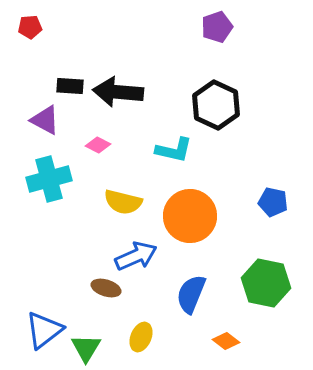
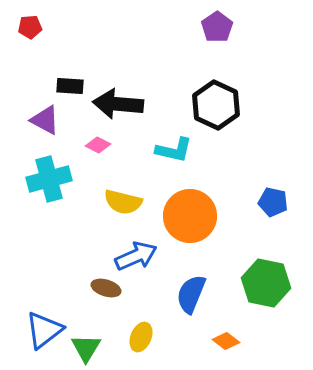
purple pentagon: rotated 16 degrees counterclockwise
black arrow: moved 12 px down
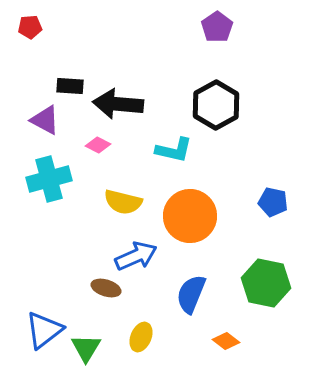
black hexagon: rotated 6 degrees clockwise
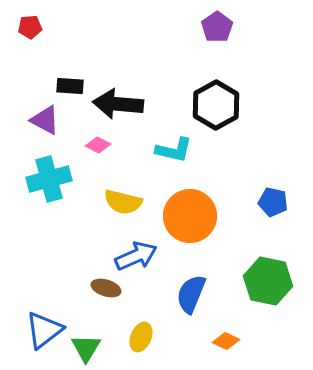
green hexagon: moved 2 px right, 2 px up
orange diamond: rotated 12 degrees counterclockwise
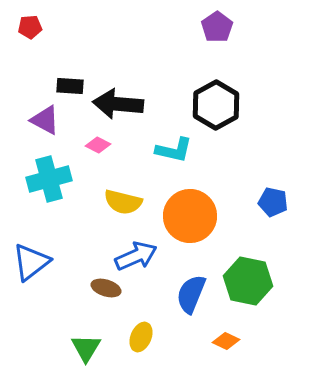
green hexagon: moved 20 px left
blue triangle: moved 13 px left, 68 px up
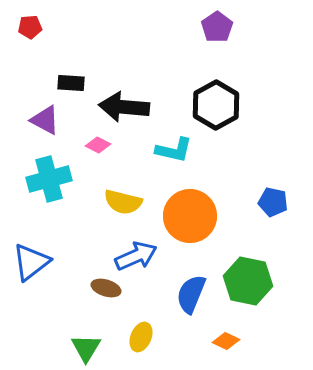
black rectangle: moved 1 px right, 3 px up
black arrow: moved 6 px right, 3 px down
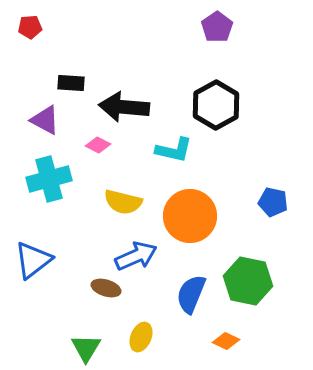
blue triangle: moved 2 px right, 2 px up
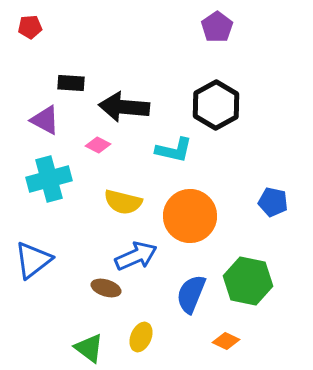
green triangle: moved 3 px right; rotated 24 degrees counterclockwise
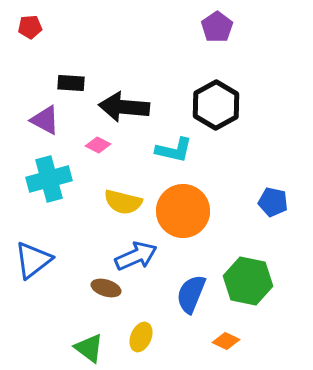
orange circle: moved 7 px left, 5 px up
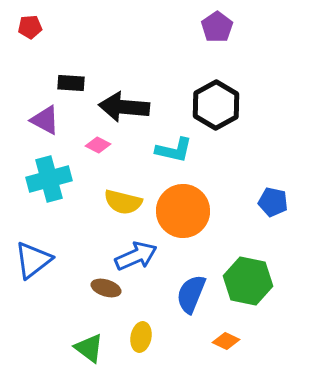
yellow ellipse: rotated 12 degrees counterclockwise
